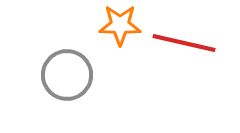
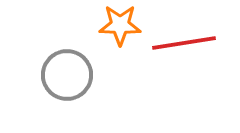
red line: rotated 22 degrees counterclockwise
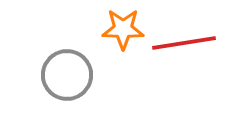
orange star: moved 3 px right, 4 px down
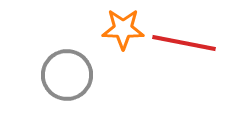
red line: rotated 20 degrees clockwise
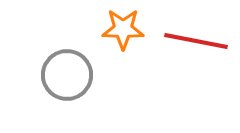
red line: moved 12 px right, 2 px up
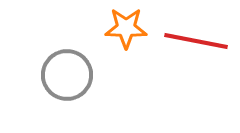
orange star: moved 3 px right, 1 px up
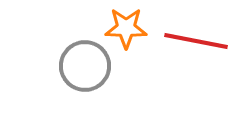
gray circle: moved 18 px right, 9 px up
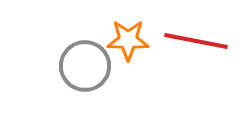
orange star: moved 2 px right, 12 px down
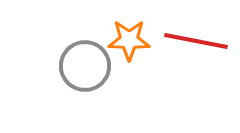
orange star: moved 1 px right
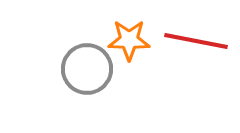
gray circle: moved 2 px right, 3 px down
